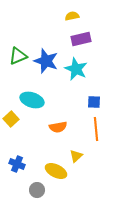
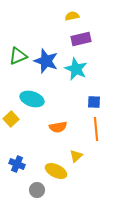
cyan ellipse: moved 1 px up
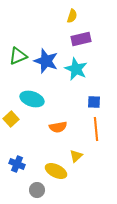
yellow semicircle: rotated 120 degrees clockwise
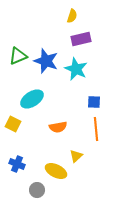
cyan ellipse: rotated 50 degrees counterclockwise
yellow square: moved 2 px right, 5 px down; rotated 21 degrees counterclockwise
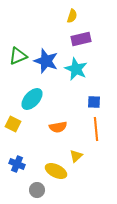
cyan ellipse: rotated 15 degrees counterclockwise
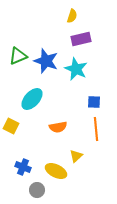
yellow square: moved 2 px left, 2 px down
blue cross: moved 6 px right, 3 px down
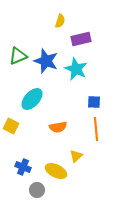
yellow semicircle: moved 12 px left, 5 px down
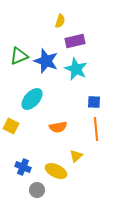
purple rectangle: moved 6 px left, 2 px down
green triangle: moved 1 px right
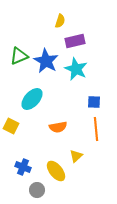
blue star: rotated 10 degrees clockwise
yellow ellipse: rotated 25 degrees clockwise
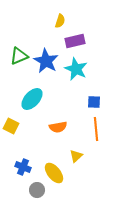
yellow ellipse: moved 2 px left, 2 px down
